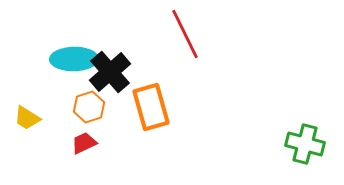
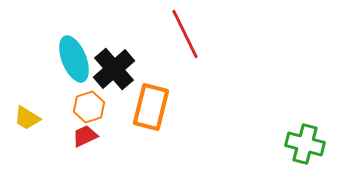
cyan ellipse: rotated 69 degrees clockwise
black cross: moved 4 px right, 3 px up
orange rectangle: rotated 30 degrees clockwise
red trapezoid: moved 1 px right, 7 px up
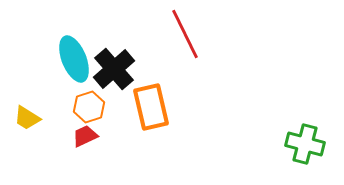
orange rectangle: rotated 27 degrees counterclockwise
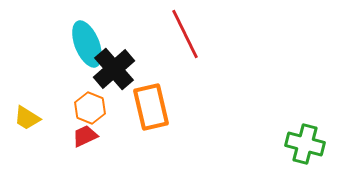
cyan ellipse: moved 13 px right, 15 px up
orange hexagon: moved 1 px right, 1 px down; rotated 20 degrees counterclockwise
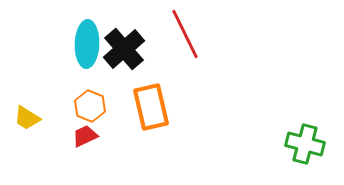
cyan ellipse: rotated 24 degrees clockwise
black cross: moved 10 px right, 20 px up
orange hexagon: moved 2 px up
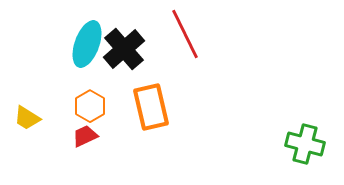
cyan ellipse: rotated 18 degrees clockwise
orange hexagon: rotated 8 degrees clockwise
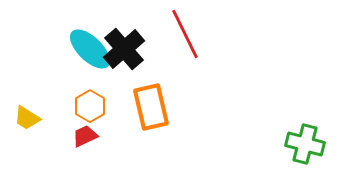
cyan ellipse: moved 3 px right, 5 px down; rotated 66 degrees counterclockwise
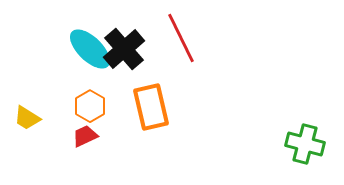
red line: moved 4 px left, 4 px down
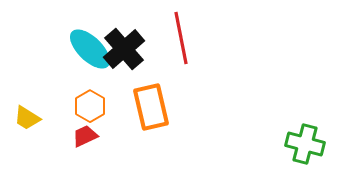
red line: rotated 15 degrees clockwise
